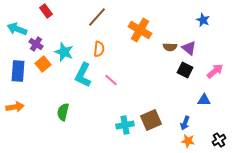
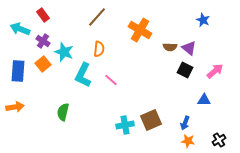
red rectangle: moved 3 px left, 4 px down
cyan arrow: moved 3 px right
purple cross: moved 7 px right, 3 px up
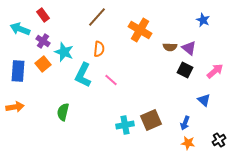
blue triangle: rotated 40 degrees clockwise
orange star: moved 2 px down
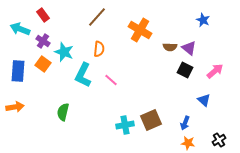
orange square: rotated 14 degrees counterclockwise
